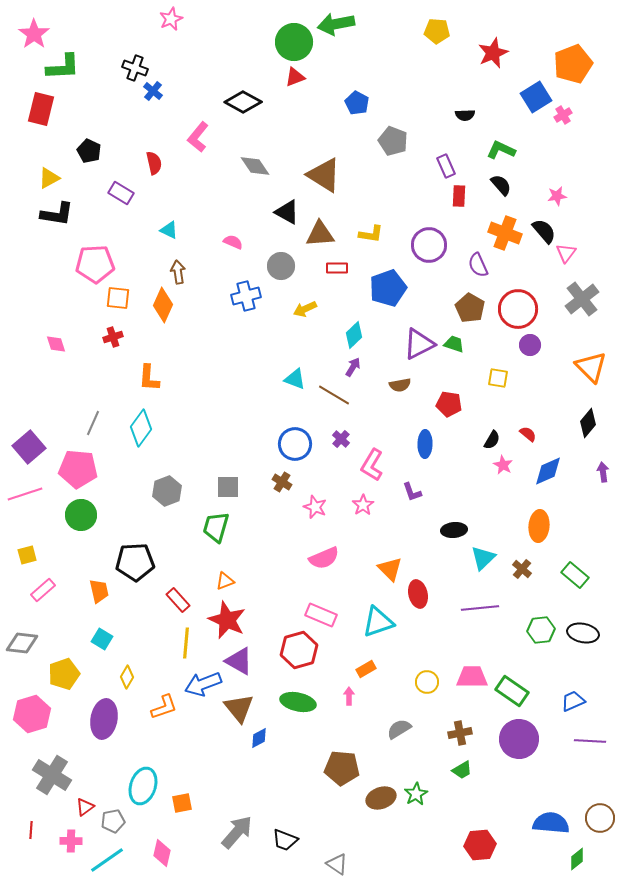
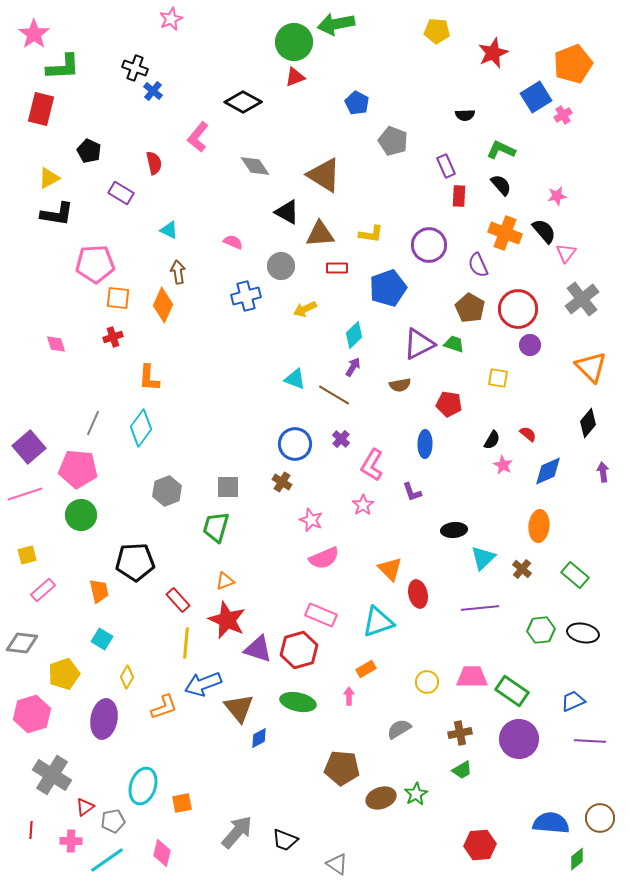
pink star at (315, 507): moved 4 px left, 13 px down
purple triangle at (239, 661): moved 19 px right, 12 px up; rotated 12 degrees counterclockwise
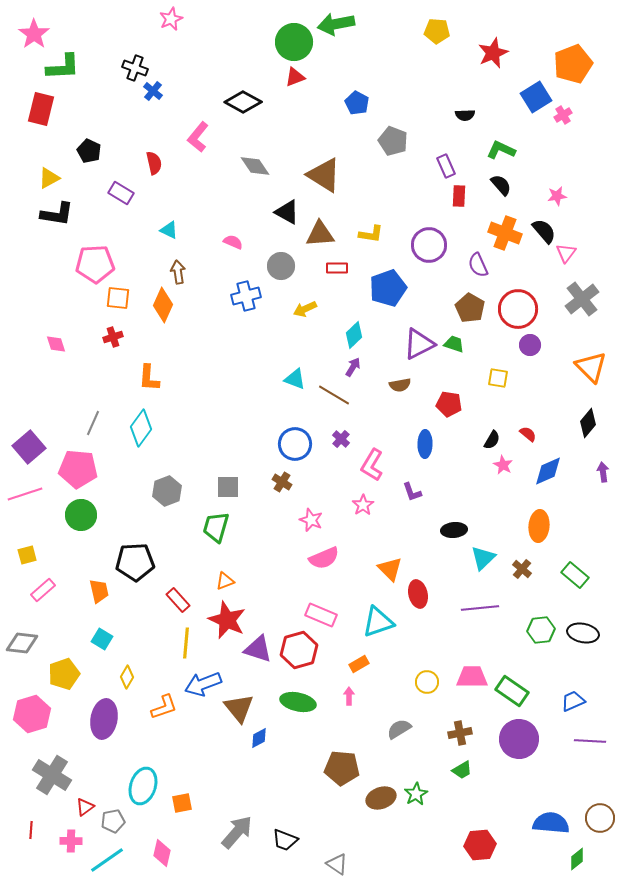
orange rectangle at (366, 669): moved 7 px left, 5 px up
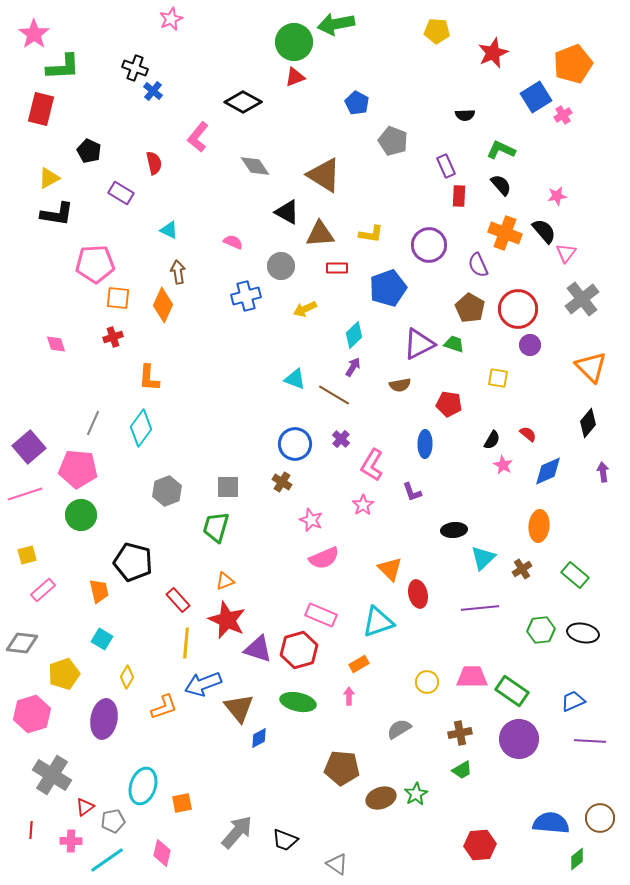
black pentagon at (135, 562): moved 2 px left; rotated 18 degrees clockwise
brown cross at (522, 569): rotated 18 degrees clockwise
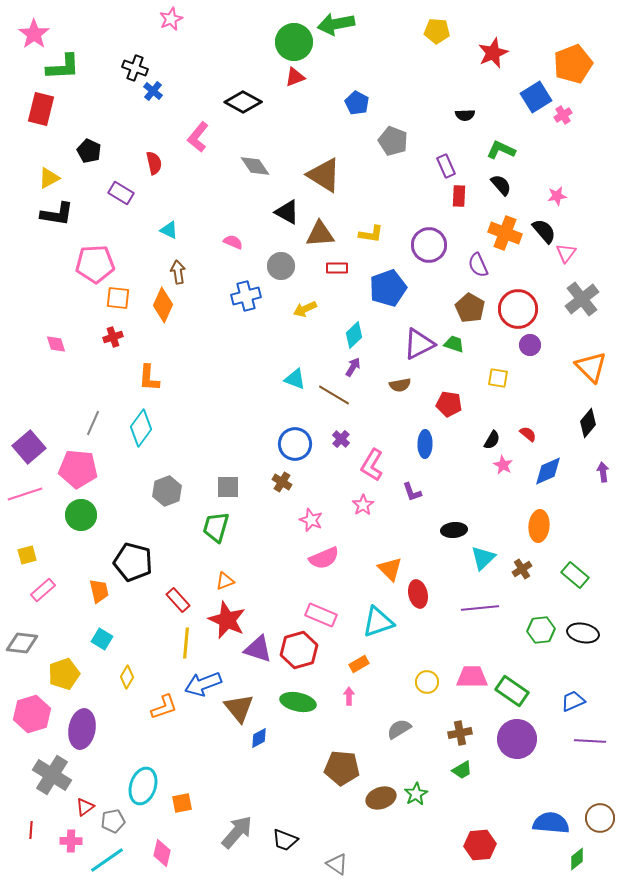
purple ellipse at (104, 719): moved 22 px left, 10 px down
purple circle at (519, 739): moved 2 px left
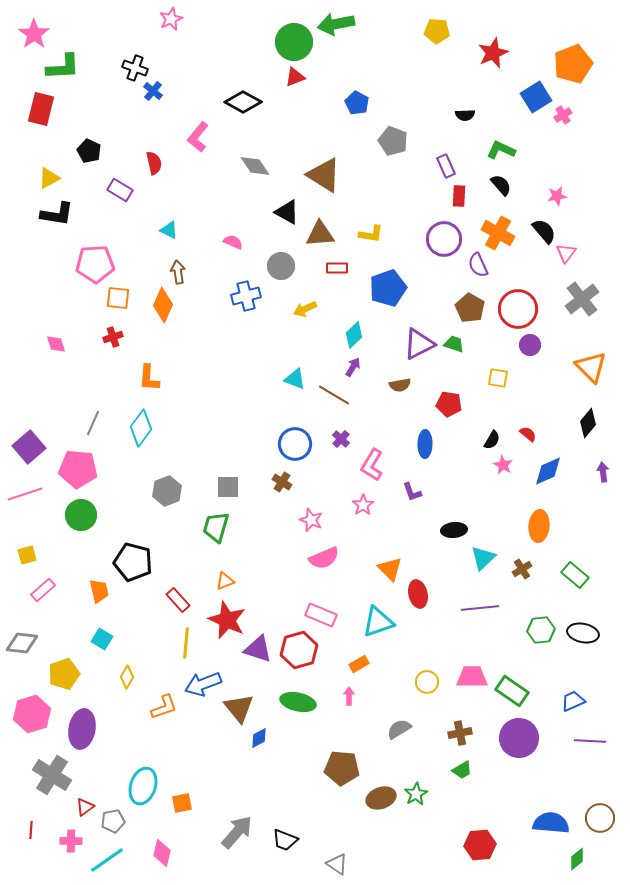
purple rectangle at (121, 193): moved 1 px left, 3 px up
orange cross at (505, 233): moved 7 px left; rotated 8 degrees clockwise
purple circle at (429, 245): moved 15 px right, 6 px up
purple circle at (517, 739): moved 2 px right, 1 px up
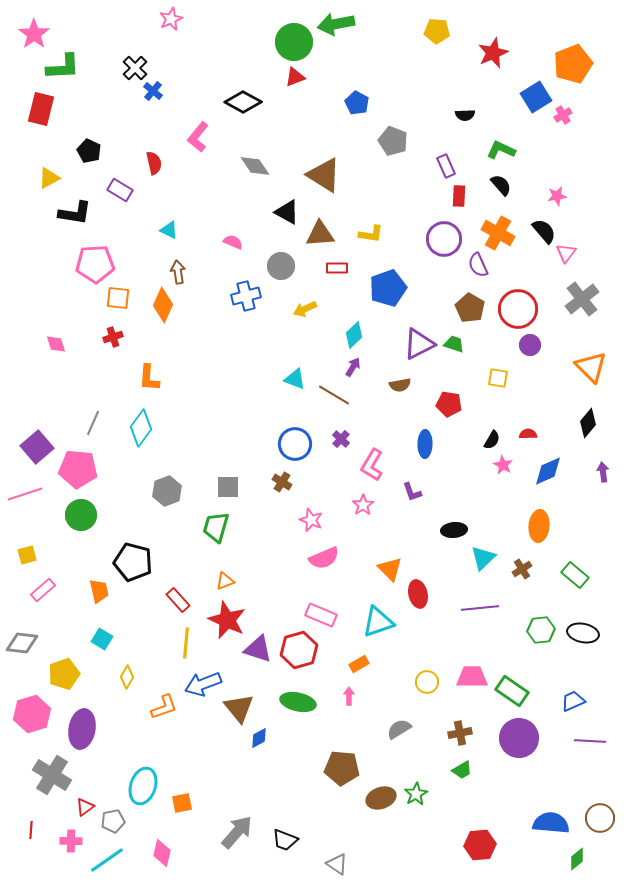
black cross at (135, 68): rotated 25 degrees clockwise
black L-shape at (57, 214): moved 18 px right, 1 px up
red semicircle at (528, 434): rotated 42 degrees counterclockwise
purple square at (29, 447): moved 8 px right
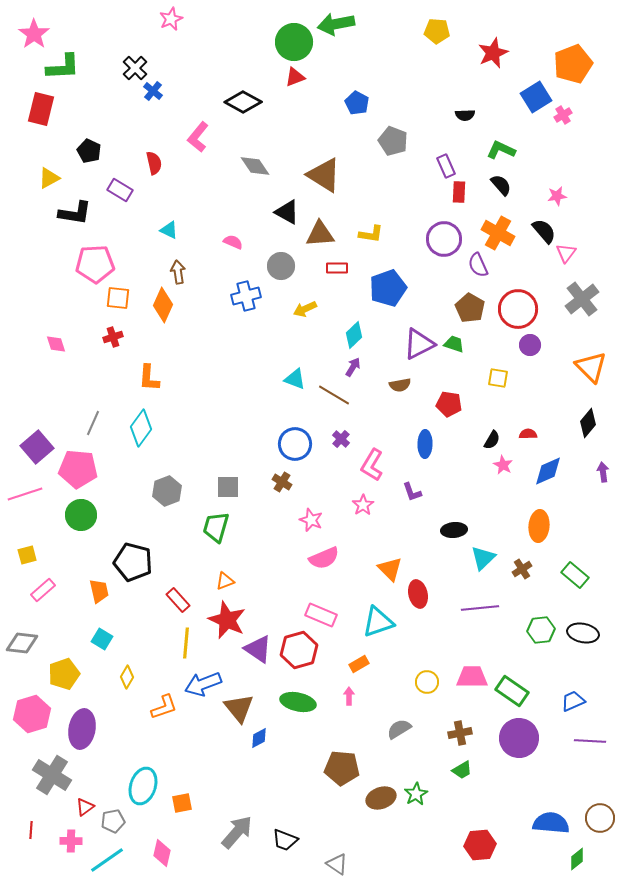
red rectangle at (459, 196): moved 4 px up
purple triangle at (258, 649): rotated 16 degrees clockwise
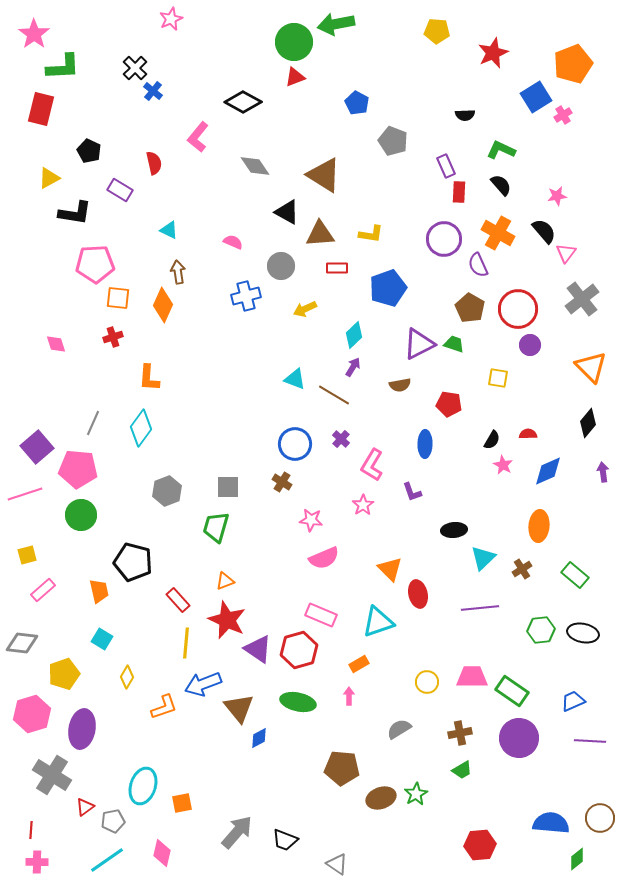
pink star at (311, 520): rotated 15 degrees counterclockwise
pink cross at (71, 841): moved 34 px left, 21 px down
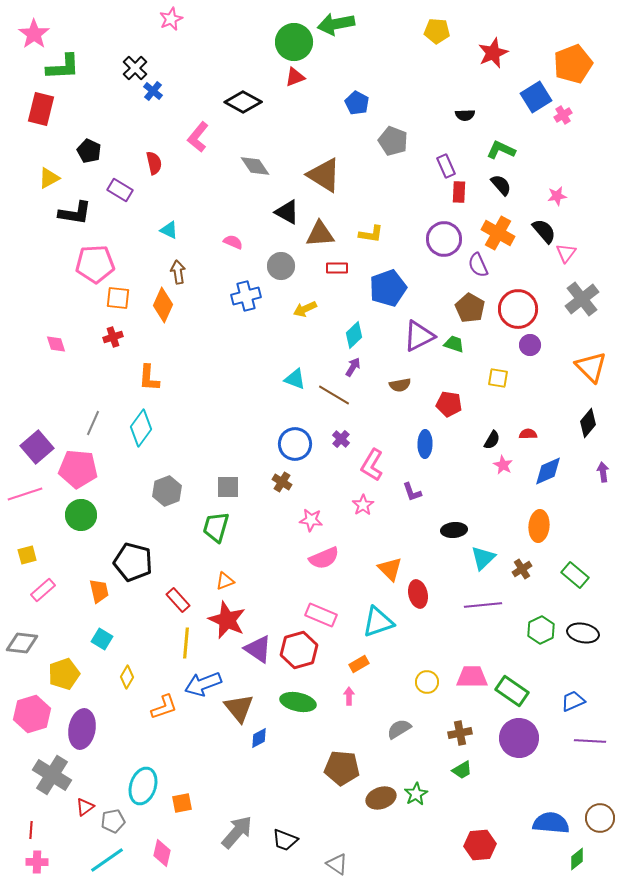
purple triangle at (419, 344): moved 8 px up
purple line at (480, 608): moved 3 px right, 3 px up
green hexagon at (541, 630): rotated 20 degrees counterclockwise
